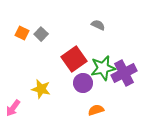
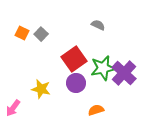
purple cross: rotated 20 degrees counterclockwise
purple circle: moved 7 px left
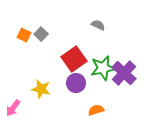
orange square: moved 2 px right, 2 px down
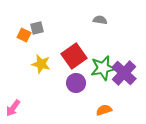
gray semicircle: moved 2 px right, 5 px up; rotated 16 degrees counterclockwise
gray square: moved 4 px left, 6 px up; rotated 32 degrees clockwise
red square: moved 3 px up
yellow star: moved 25 px up
orange semicircle: moved 8 px right
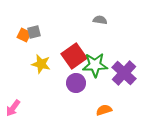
gray square: moved 3 px left, 4 px down
green star: moved 8 px left, 3 px up; rotated 10 degrees clockwise
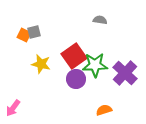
purple cross: moved 1 px right
purple circle: moved 4 px up
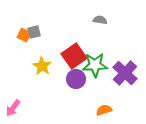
yellow star: moved 1 px right, 2 px down; rotated 18 degrees clockwise
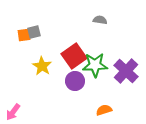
orange square: rotated 32 degrees counterclockwise
purple cross: moved 1 px right, 2 px up
purple circle: moved 1 px left, 2 px down
pink arrow: moved 4 px down
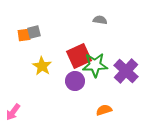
red square: moved 5 px right; rotated 10 degrees clockwise
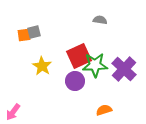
purple cross: moved 2 px left, 2 px up
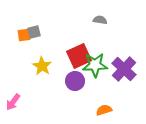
pink arrow: moved 10 px up
